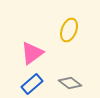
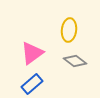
yellow ellipse: rotated 15 degrees counterclockwise
gray diamond: moved 5 px right, 22 px up
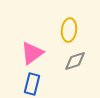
gray diamond: rotated 55 degrees counterclockwise
blue rectangle: rotated 35 degrees counterclockwise
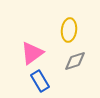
blue rectangle: moved 8 px right, 3 px up; rotated 45 degrees counterclockwise
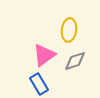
pink triangle: moved 12 px right, 2 px down
blue rectangle: moved 1 px left, 3 px down
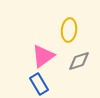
pink triangle: moved 1 px left, 1 px down
gray diamond: moved 4 px right
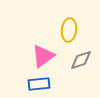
gray diamond: moved 2 px right, 1 px up
blue rectangle: rotated 65 degrees counterclockwise
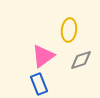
blue rectangle: rotated 75 degrees clockwise
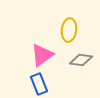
pink triangle: moved 1 px left, 1 px up
gray diamond: rotated 25 degrees clockwise
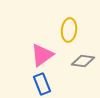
gray diamond: moved 2 px right, 1 px down
blue rectangle: moved 3 px right
